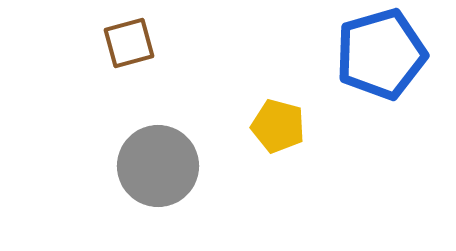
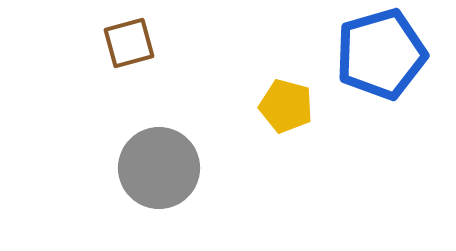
yellow pentagon: moved 8 px right, 20 px up
gray circle: moved 1 px right, 2 px down
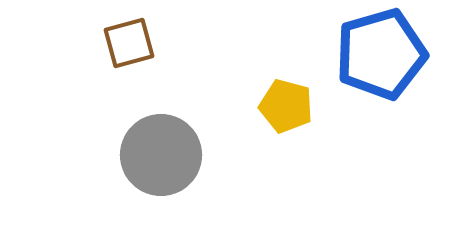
gray circle: moved 2 px right, 13 px up
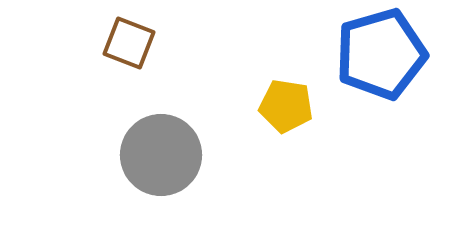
brown square: rotated 36 degrees clockwise
yellow pentagon: rotated 6 degrees counterclockwise
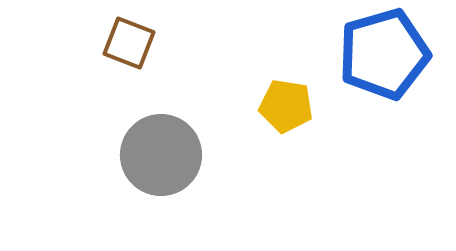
blue pentagon: moved 3 px right
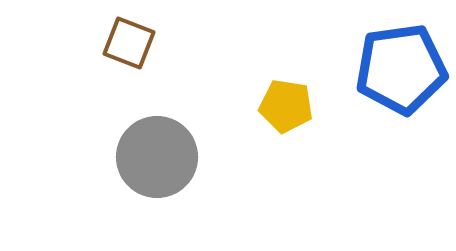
blue pentagon: moved 17 px right, 15 px down; rotated 8 degrees clockwise
gray circle: moved 4 px left, 2 px down
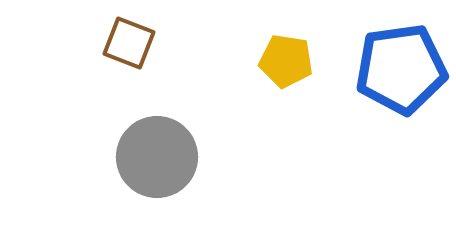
yellow pentagon: moved 45 px up
